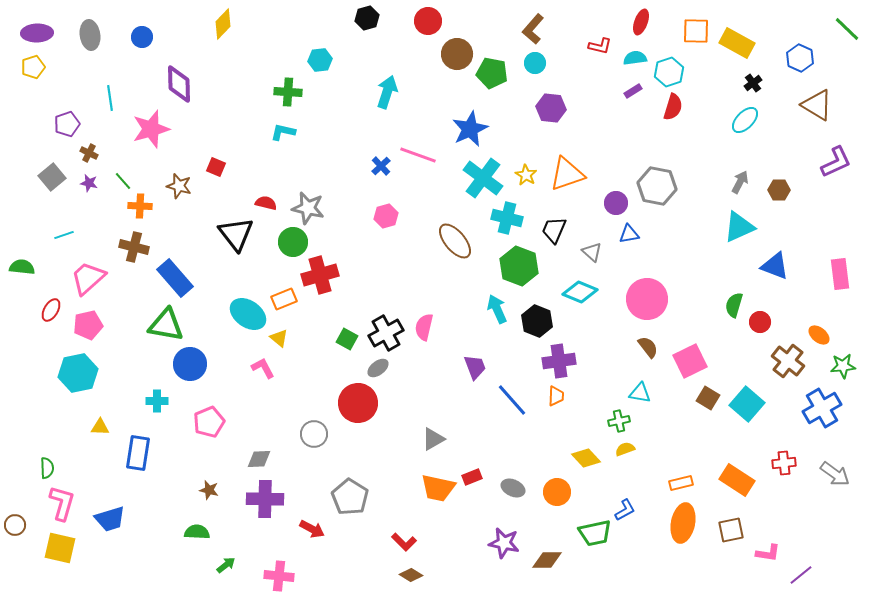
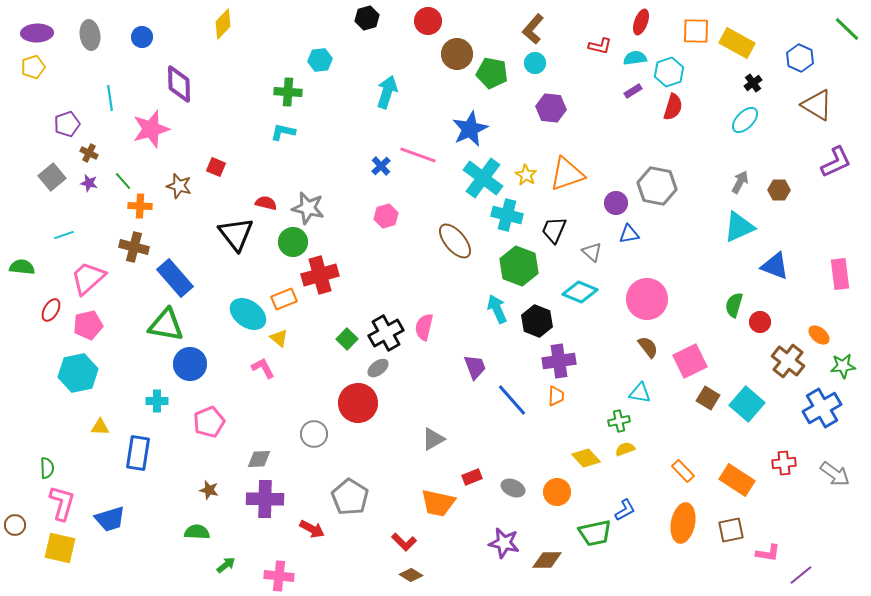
cyan cross at (507, 218): moved 3 px up
green square at (347, 339): rotated 15 degrees clockwise
orange rectangle at (681, 483): moved 2 px right, 12 px up; rotated 60 degrees clockwise
orange trapezoid at (438, 488): moved 15 px down
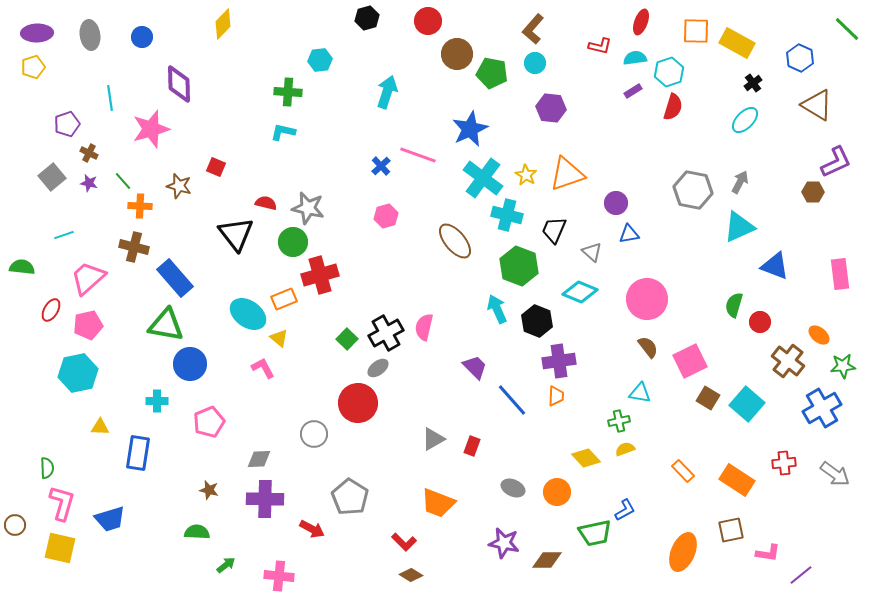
gray hexagon at (657, 186): moved 36 px right, 4 px down
brown hexagon at (779, 190): moved 34 px right, 2 px down
purple trapezoid at (475, 367): rotated 24 degrees counterclockwise
red rectangle at (472, 477): moved 31 px up; rotated 48 degrees counterclockwise
orange trapezoid at (438, 503): rotated 9 degrees clockwise
orange ellipse at (683, 523): moved 29 px down; rotated 12 degrees clockwise
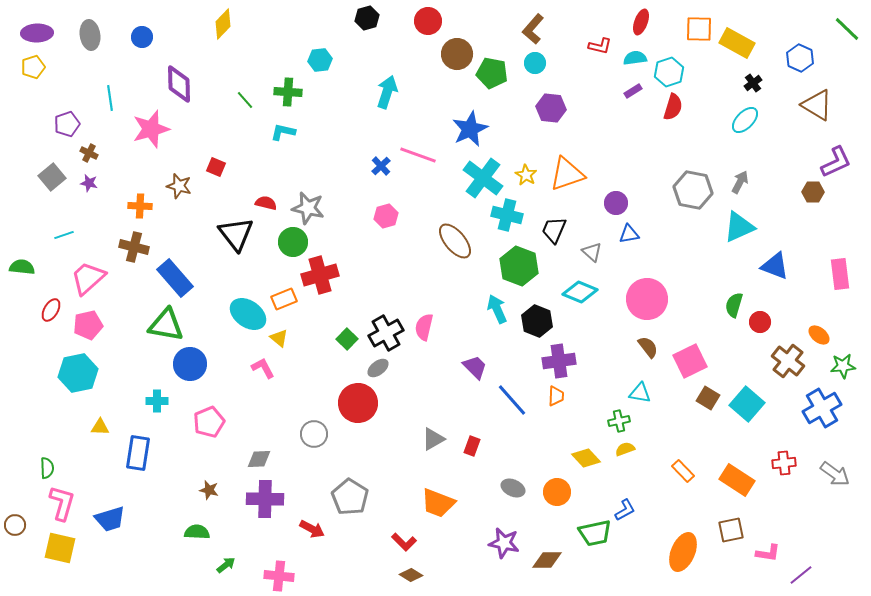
orange square at (696, 31): moved 3 px right, 2 px up
green line at (123, 181): moved 122 px right, 81 px up
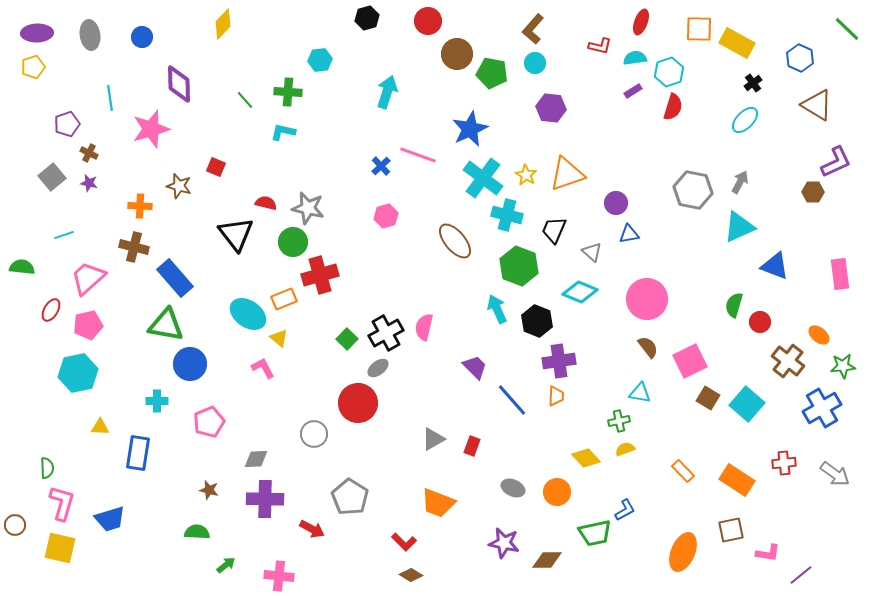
gray diamond at (259, 459): moved 3 px left
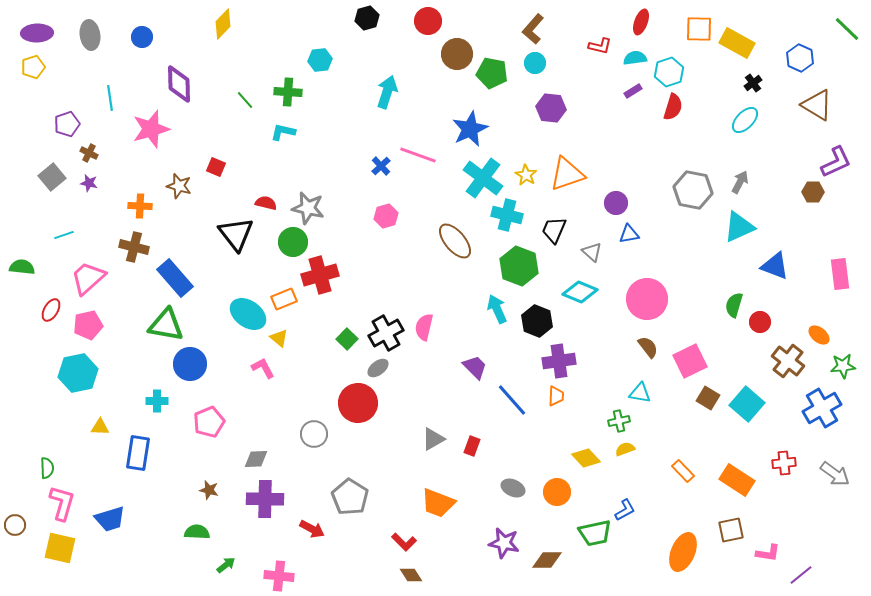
brown diamond at (411, 575): rotated 25 degrees clockwise
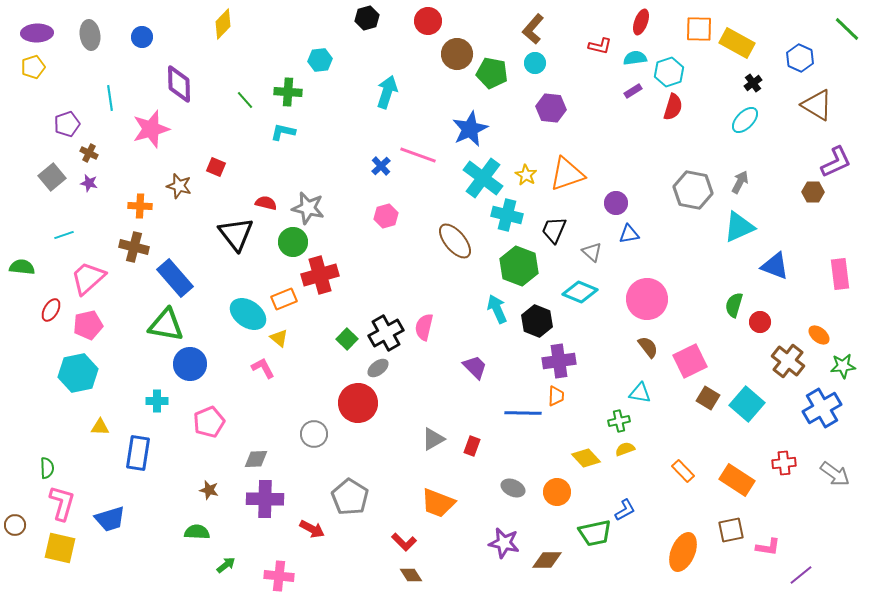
blue line at (512, 400): moved 11 px right, 13 px down; rotated 48 degrees counterclockwise
pink L-shape at (768, 553): moved 6 px up
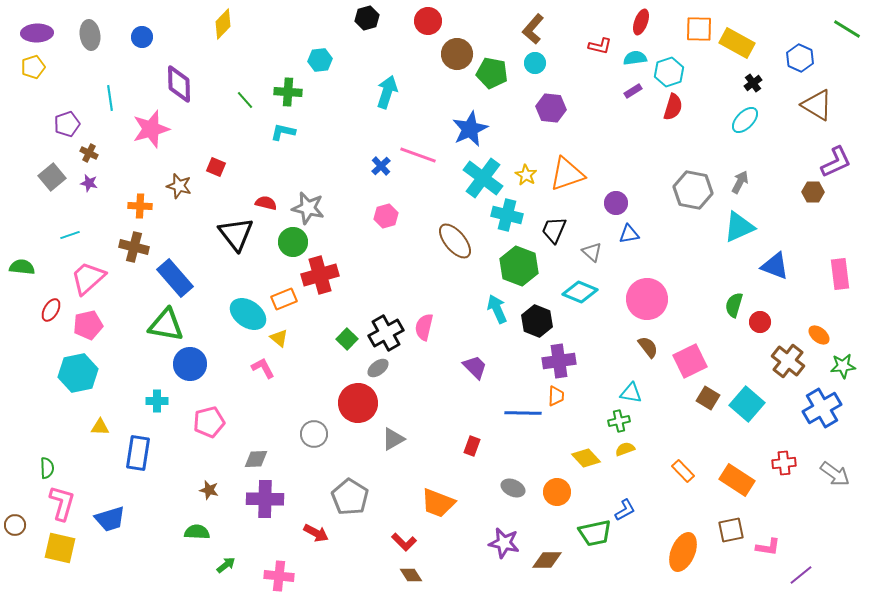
green line at (847, 29): rotated 12 degrees counterclockwise
cyan line at (64, 235): moved 6 px right
cyan triangle at (640, 393): moved 9 px left
pink pentagon at (209, 422): rotated 8 degrees clockwise
gray triangle at (433, 439): moved 40 px left
red arrow at (312, 529): moved 4 px right, 4 px down
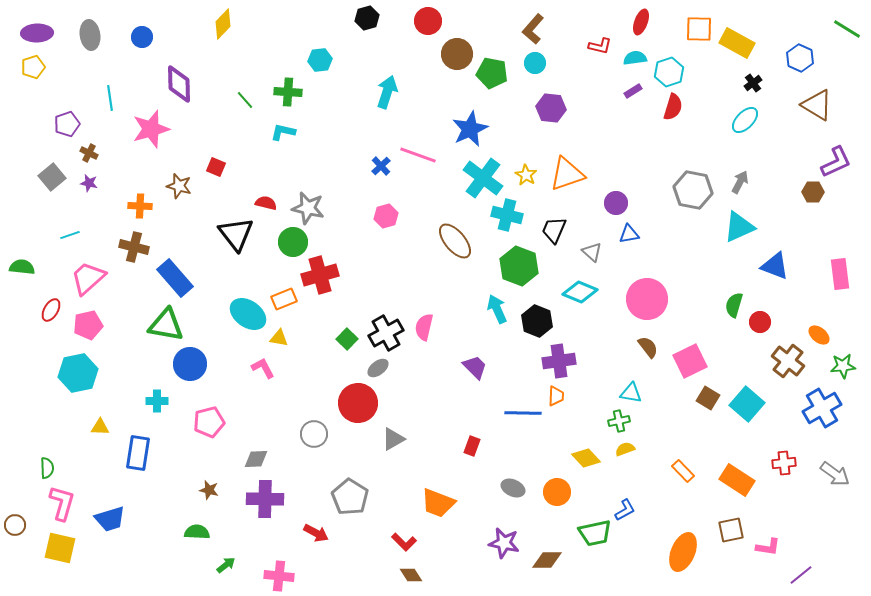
yellow triangle at (279, 338): rotated 30 degrees counterclockwise
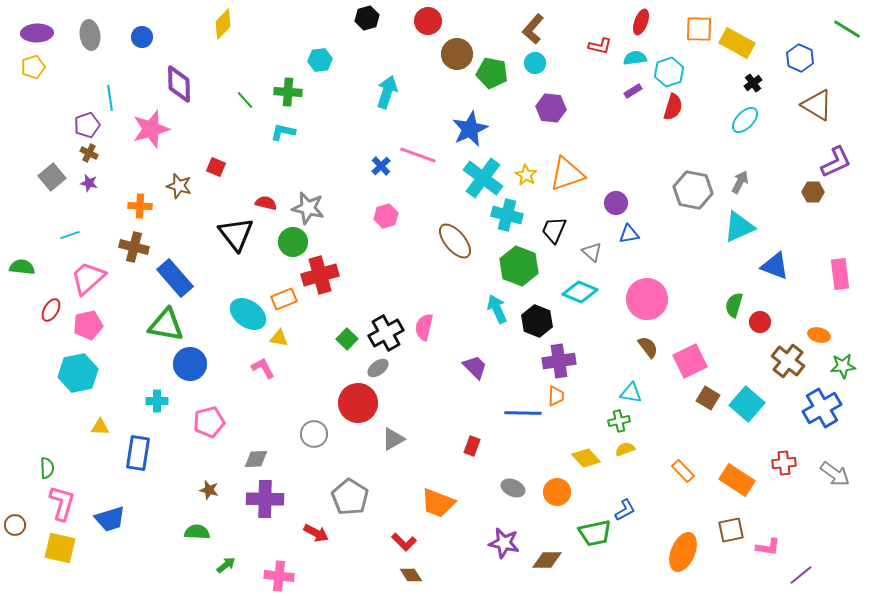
purple pentagon at (67, 124): moved 20 px right, 1 px down
orange ellipse at (819, 335): rotated 25 degrees counterclockwise
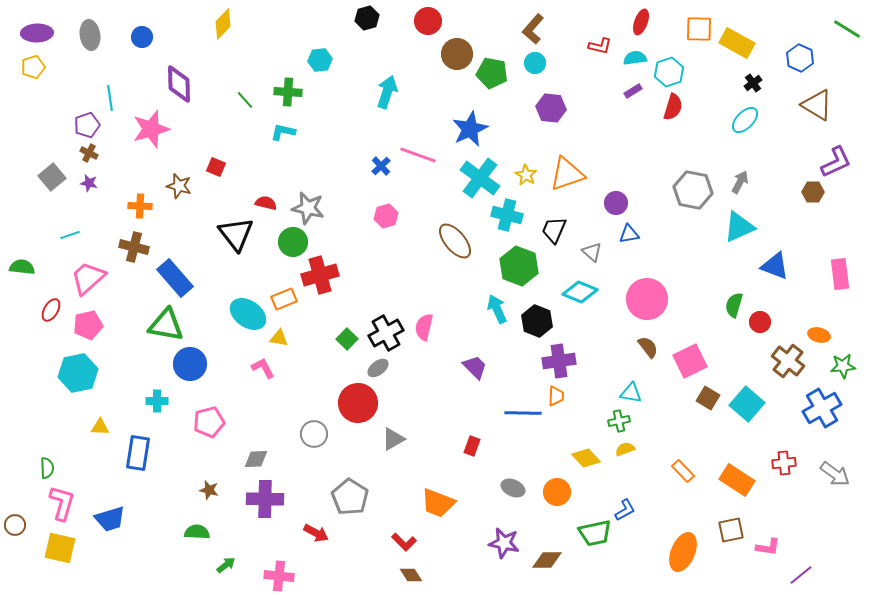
cyan cross at (483, 178): moved 3 px left
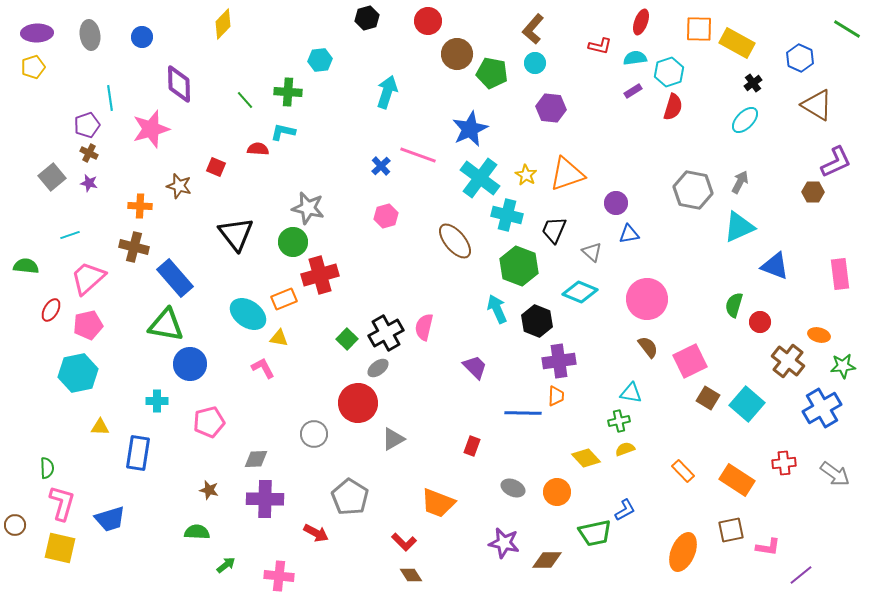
red semicircle at (266, 203): moved 8 px left, 54 px up; rotated 10 degrees counterclockwise
green semicircle at (22, 267): moved 4 px right, 1 px up
